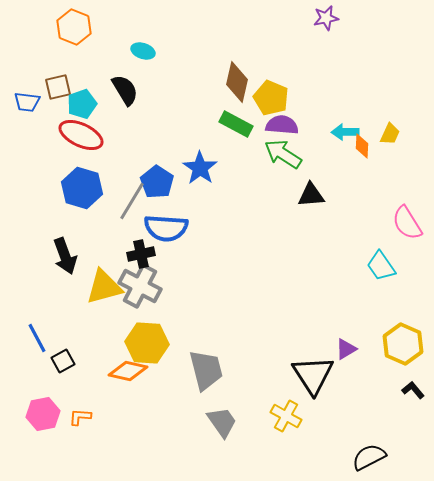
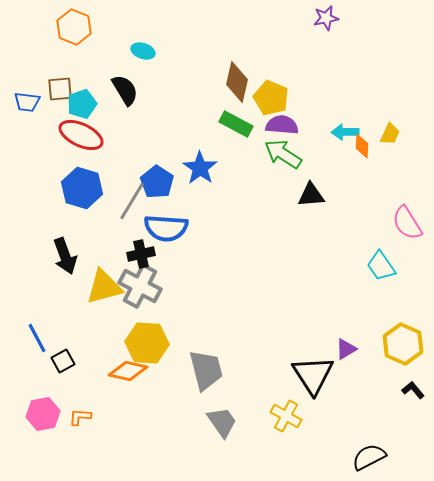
brown square at (58, 87): moved 2 px right, 2 px down; rotated 8 degrees clockwise
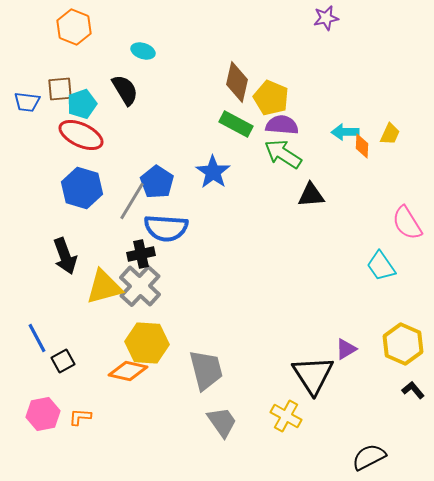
blue star at (200, 168): moved 13 px right, 4 px down
gray cross at (140, 286): rotated 15 degrees clockwise
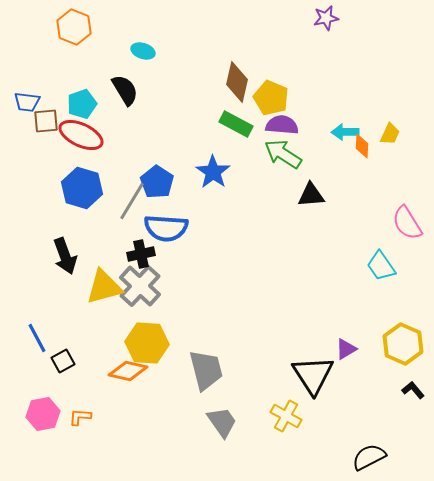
brown square at (60, 89): moved 14 px left, 32 px down
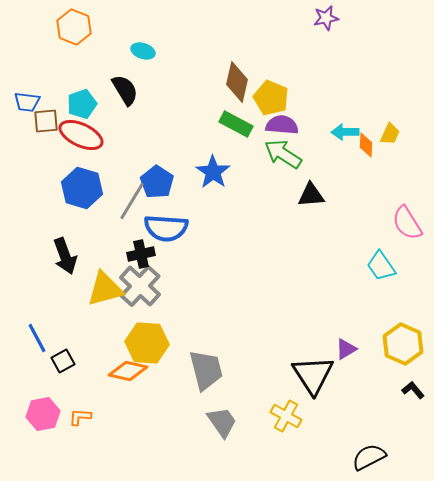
orange diamond at (362, 146): moved 4 px right, 1 px up
yellow triangle at (104, 287): moved 1 px right, 2 px down
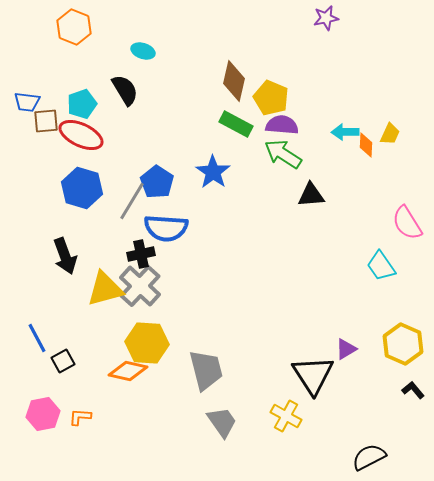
brown diamond at (237, 82): moved 3 px left, 1 px up
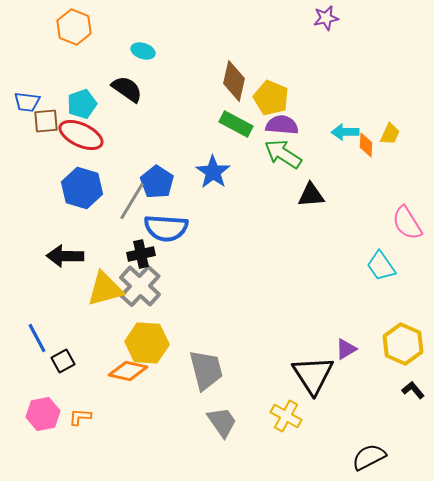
black semicircle at (125, 90): moved 2 px right, 1 px up; rotated 24 degrees counterclockwise
black arrow at (65, 256): rotated 111 degrees clockwise
